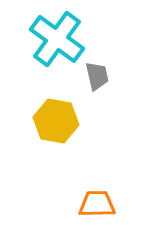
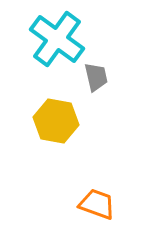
gray trapezoid: moved 1 px left, 1 px down
orange trapezoid: rotated 21 degrees clockwise
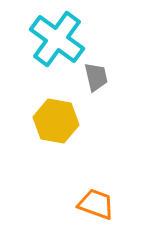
orange trapezoid: moved 1 px left
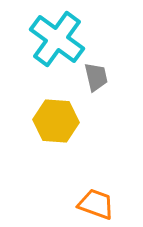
yellow hexagon: rotated 6 degrees counterclockwise
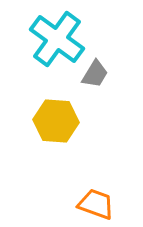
gray trapezoid: moved 1 px left, 3 px up; rotated 44 degrees clockwise
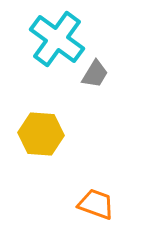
yellow hexagon: moved 15 px left, 13 px down
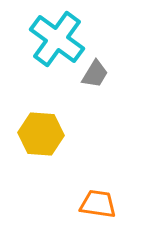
orange trapezoid: moved 2 px right; rotated 12 degrees counterclockwise
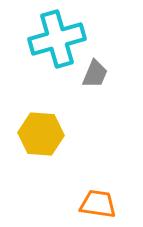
cyan cross: rotated 38 degrees clockwise
gray trapezoid: rotated 8 degrees counterclockwise
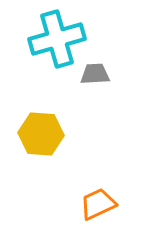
gray trapezoid: rotated 116 degrees counterclockwise
orange trapezoid: rotated 33 degrees counterclockwise
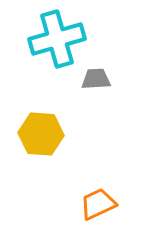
gray trapezoid: moved 1 px right, 5 px down
